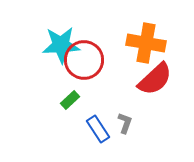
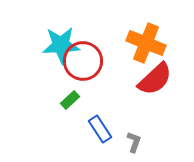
orange cross: rotated 12 degrees clockwise
red circle: moved 1 px left, 1 px down
gray L-shape: moved 9 px right, 19 px down
blue rectangle: moved 2 px right
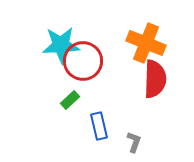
red semicircle: rotated 45 degrees counterclockwise
blue rectangle: moved 1 px left, 3 px up; rotated 20 degrees clockwise
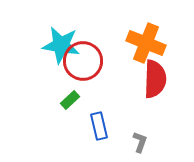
cyan star: rotated 12 degrees clockwise
gray L-shape: moved 6 px right
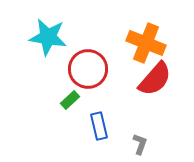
cyan star: moved 13 px left, 8 px up
red circle: moved 5 px right, 8 px down
red semicircle: rotated 39 degrees clockwise
gray L-shape: moved 2 px down
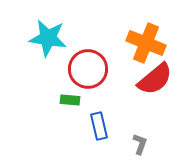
cyan star: moved 1 px down
red semicircle: rotated 9 degrees clockwise
green rectangle: rotated 48 degrees clockwise
